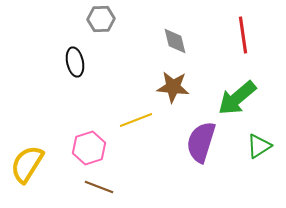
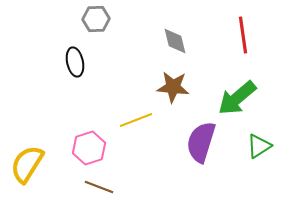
gray hexagon: moved 5 px left
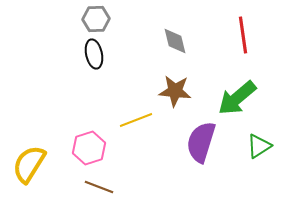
black ellipse: moved 19 px right, 8 px up
brown star: moved 2 px right, 4 px down
yellow semicircle: moved 2 px right
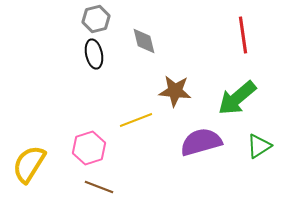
gray hexagon: rotated 12 degrees counterclockwise
gray diamond: moved 31 px left
purple semicircle: rotated 57 degrees clockwise
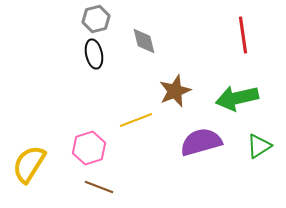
brown star: rotated 28 degrees counterclockwise
green arrow: rotated 27 degrees clockwise
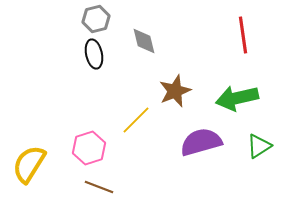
yellow line: rotated 24 degrees counterclockwise
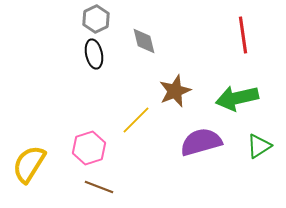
gray hexagon: rotated 12 degrees counterclockwise
